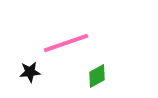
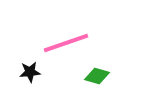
green diamond: rotated 45 degrees clockwise
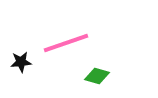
black star: moved 9 px left, 10 px up
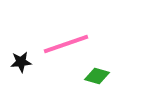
pink line: moved 1 px down
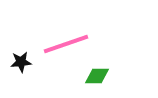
green diamond: rotated 15 degrees counterclockwise
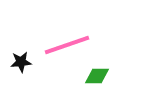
pink line: moved 1 px right, 1 px down
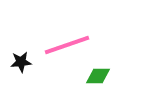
green diamond: moved 1 px right
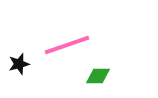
black star: moved 2 px left, 2 px down; rotated 10 degrees counterclockwise
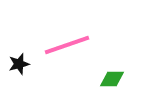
green diamond: moved 14 px right, 3 px down
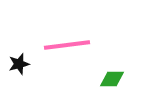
pink line: rotated 12 degrees clockwise
